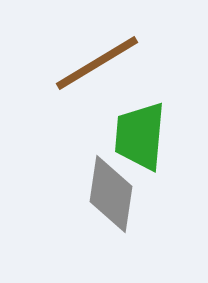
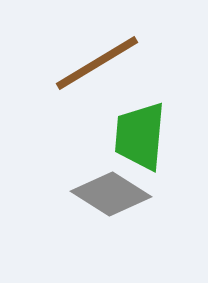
gray diamond: rotated 66 degrees counterclockwise
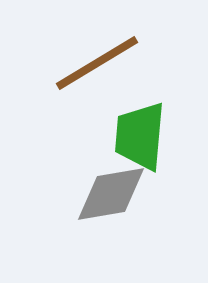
gray diamond: rotated 42 degrees counterclockwise
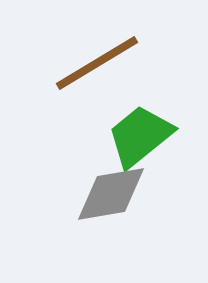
green trapezoid: rotated 46 degrees clockwise
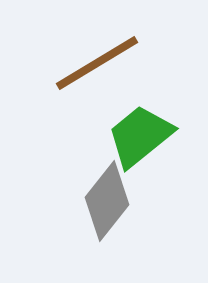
gray diamond: moved 4 px left, 7 px down; rotated 42 degrees counterclockwise
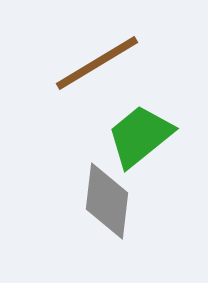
gray diamond: rotated 32 degrees counterclockwise
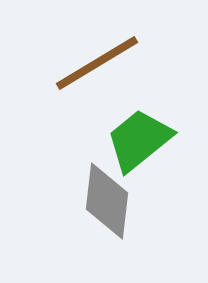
green trapezoid: moved 1 px left, 4 px down
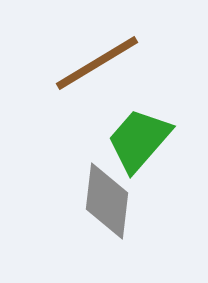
green trapezoid: rotated 10 degrees counterclockwise
